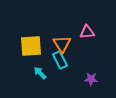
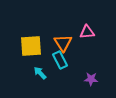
orange triangle: moved 1 px right, 1 px up
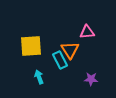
orange triangle: moved 7 px right, 7 px down
cyan arrow: moved 1 px left, 4 px down; rotated 24 degrees clockwise
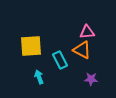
orange triangle: moved 12 px right; rotated 30 degrees counterclockwise
